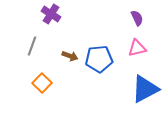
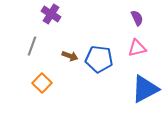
blue pentagon: rotated 12 degrees clockwise
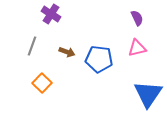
brown arrow: moved 3 px left, 4 px up
blue triangle: moved 3 px right, 5 px down; rotated 28 degrees counterclockwise
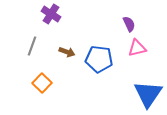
purple semicircle: moved 8 px left, 6 px down
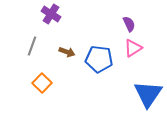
pink triangle: moved 4 px left; rotated 18 degrees counterclockwise
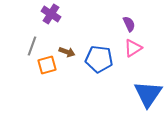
orange square: moved 5 px right, 18 px up; rotated 30 degrees clockwise
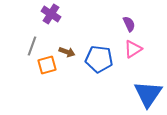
pink triangle: moved 1 px down
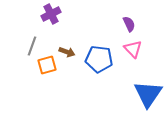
purple cross: rotated 30 degrees clockwise
pink triangle: rotated 42 degrees counterclockwise
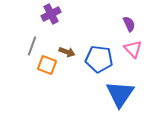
orange square: rotated 36 degrees clockwise
blue triangle: moved 28 px left
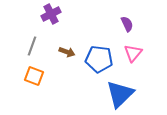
purple semicircle: moved 2 px left
pink triangle: moved 4 px down; rotated 24 degrees clockwise
orange square: moved 13 px left, 11 px down
blue triangle: rotated 12 degrees clockwise
